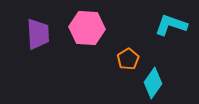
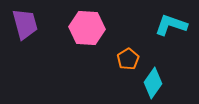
purple trapezoid: moved 13 px left, 10 px up; rotated 12 degrees counterclockwise
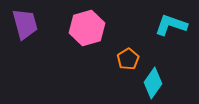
pink hexagon: rotated 20 degrees counterclockwise
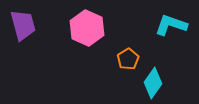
purple trapezoid: moved 2 px left, 1 px down
pink hexagon: rotated 20 degrees counterclockwise
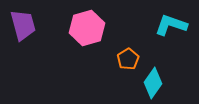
pink hexagon: rotated 20 degrees clockwise
